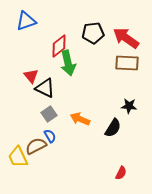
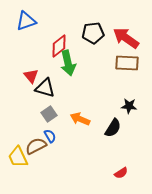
black triangle: rotated 10 degrees counterclockwise
red semicircle: rotated 32 degrees clockwise
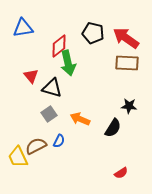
blue triangle: moved 3 px left, 7 px down; rotated 10 degrees clockwise
black pentagon: rotated 20 degrees clockwise
black triangle: moved 7 px right
blue semicircle: moved 9 px right, 5 px down; rotated 56 degrees clockwise
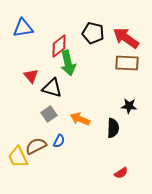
black semicircle: rotated 30 degrees counterclockwise
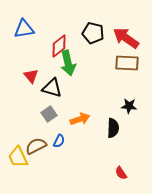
blue triangle: moved 1 px right, 1 px down
orange arrow: rotated 138 degrees clockwise
red semicircle: rotated 88 degrees clockwise
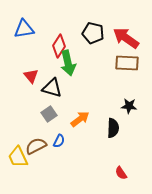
red diamond: rotated 20 degrees counterclockwise
orange arrow: rotated 18 degrees counterclockwise
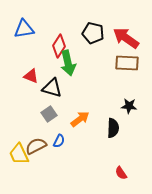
red triangle: rotated 28 degrees counterclockwise
yellow trapezoid: moved 1 px right, 3 px up
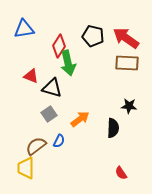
black pentagon: moved 3 px down
brown semicircle: rotated 10 degrees counterclockwise
yellow trapezoid: moved 7 px right, 14 px down; rotated 25 degrees clockwise
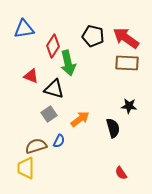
red diamond: moved 6 px left
black triangle: moved 2 px right, 1 px down
black semicircle: rotated 18 degrees counterclockwise
brown semicircle: rotated 20 degrees clockwise
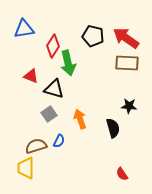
orange arrow: rotated 72 degrees counterclockwise
red semicircle: moved 1 px right, 1 px down
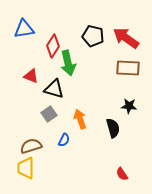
brown rectangle: moved 1 px right, 5 px down
blue semicircle: moved 5 px right, 1 px up
brown semicircle: moved 5 px left
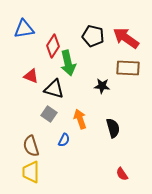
black star: moved 27 px left, 20 px up
gray square: rotated 21 degrees counterclockwise
brown semicircle: rotated 90 degrees counterclockwise
yellow trapezoid: moved 5 px right, 4 px down
